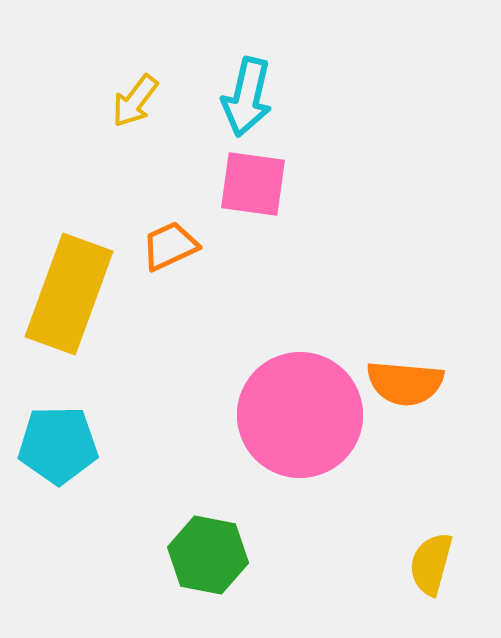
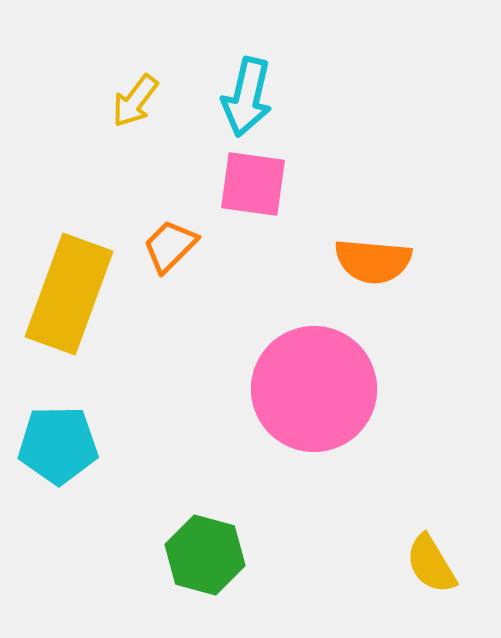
orange trapezoid: rotated 20 degrees counterclockwise
orange semicircle: moved 32 px left, 122 px up
pink circle: moved 14 px right, 26 px up
green hexagon: moved 3 px left; rotated 4 degrees clockwise
yellow semicircle: rotated 46 degrees counterclockwise
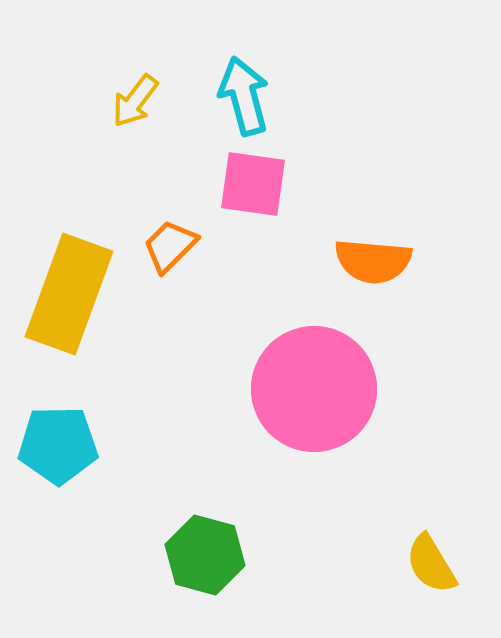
cyan arrow: moved 3 px left, 1 px up; rotated 152 degrees clockwise
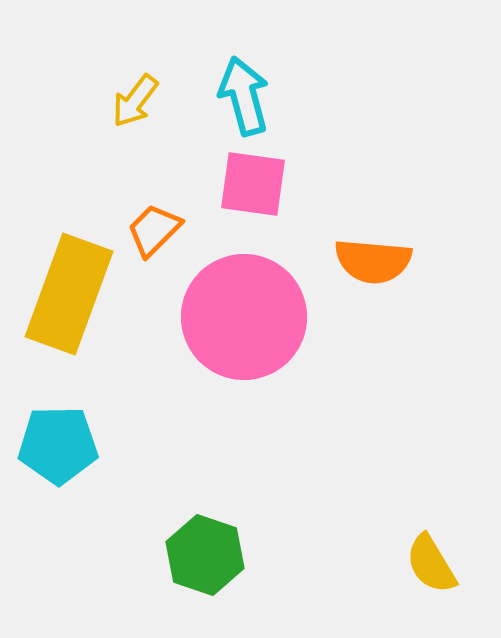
orange trapezoid: moved 16 px left, 16 px up
pink circle: moved 70 px left, 72 px up
green hexagon: rotated 4 degrees clockwise
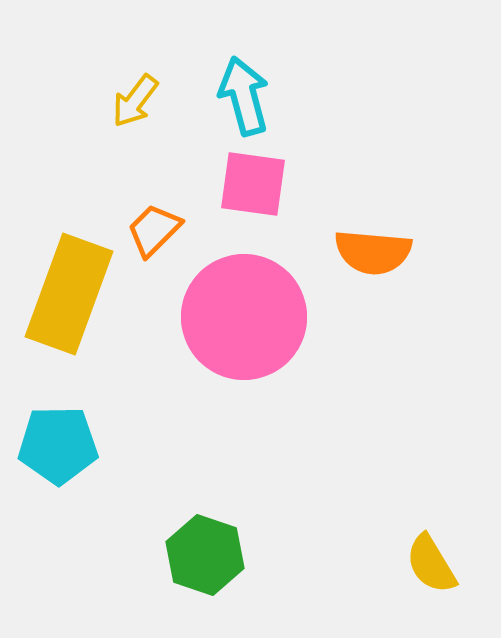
orange semicircle: moved 9 px up
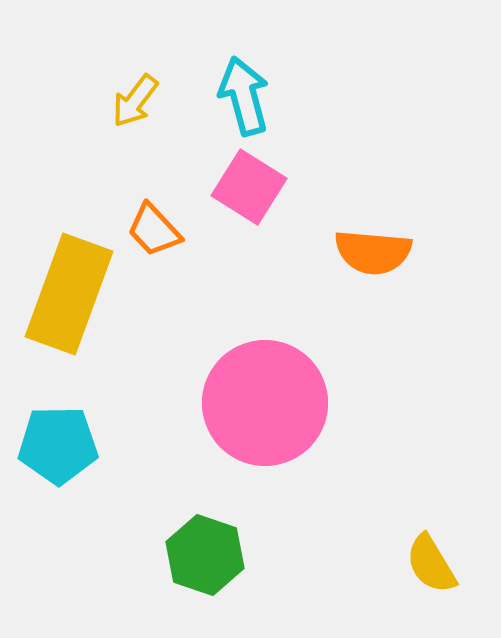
pink square: moved 4 px left, 3 px down; rotated 24 degrees clockwise
orange trapezoid: rotated 88 degrees counterclockwise
pink circle: moved 21 px right, 86 px down
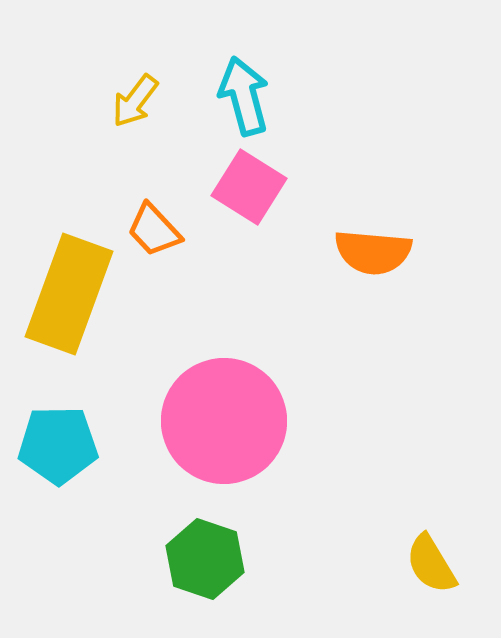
pink circle: moved 41 px left, 18 px down
green hexagon: moved 4 px down
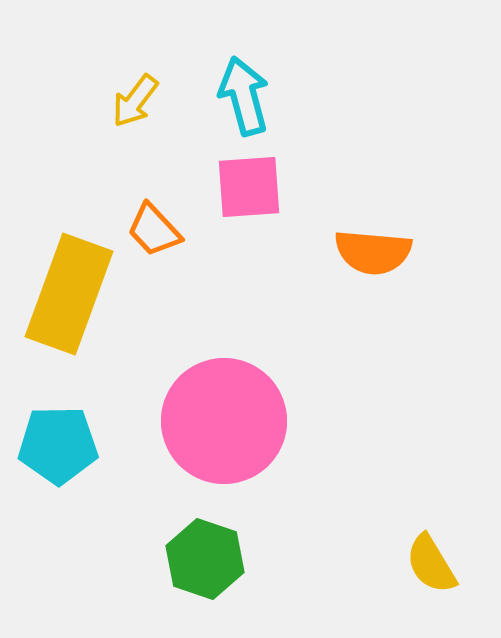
pink square: rotated 36 degrees counterclockwise
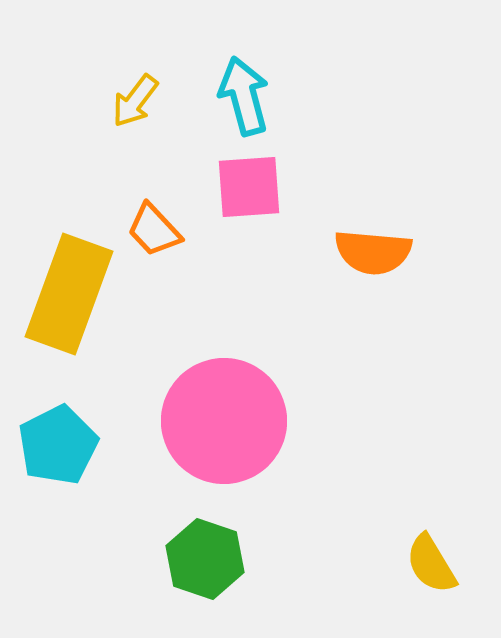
cyan pentagon: rotated 26 degrees counterclockwise
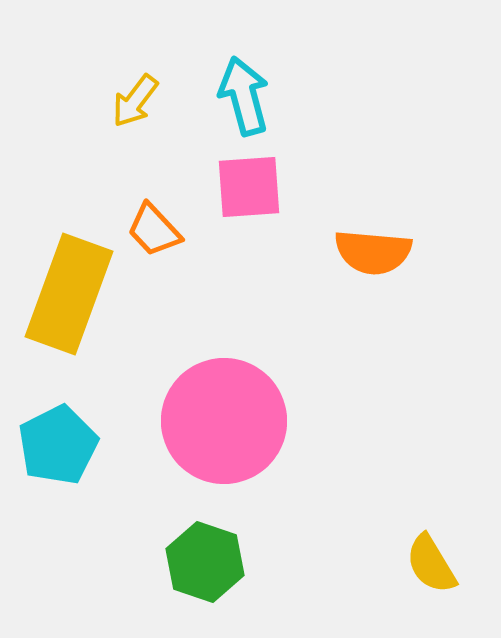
green hexagon: moved 3 px down
